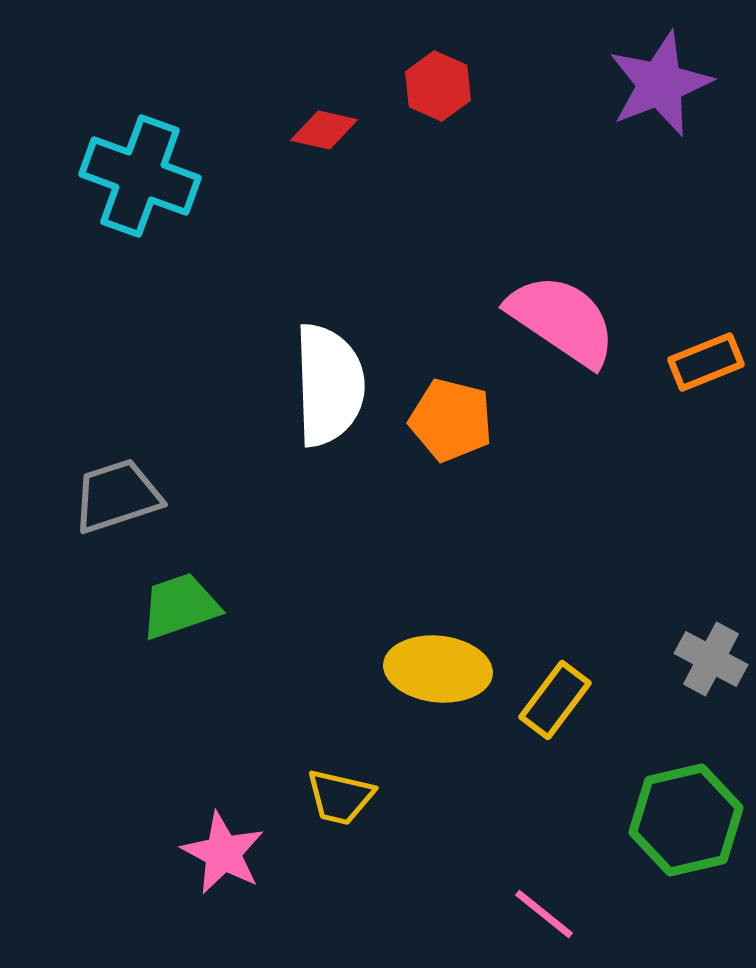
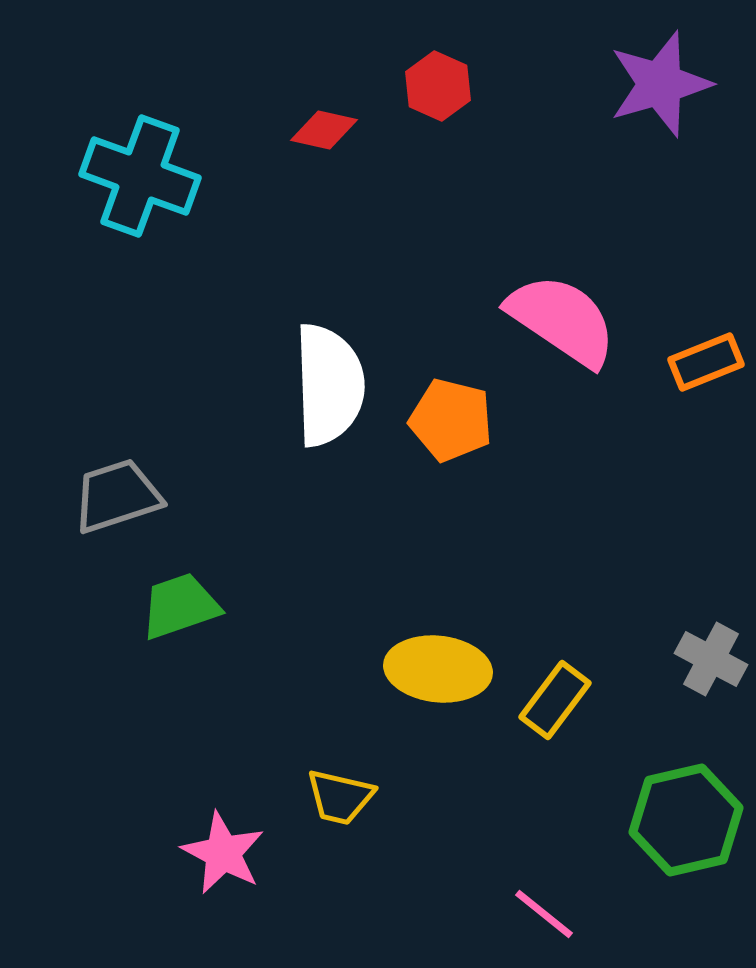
purple star: rotated 5 degrees clockwise
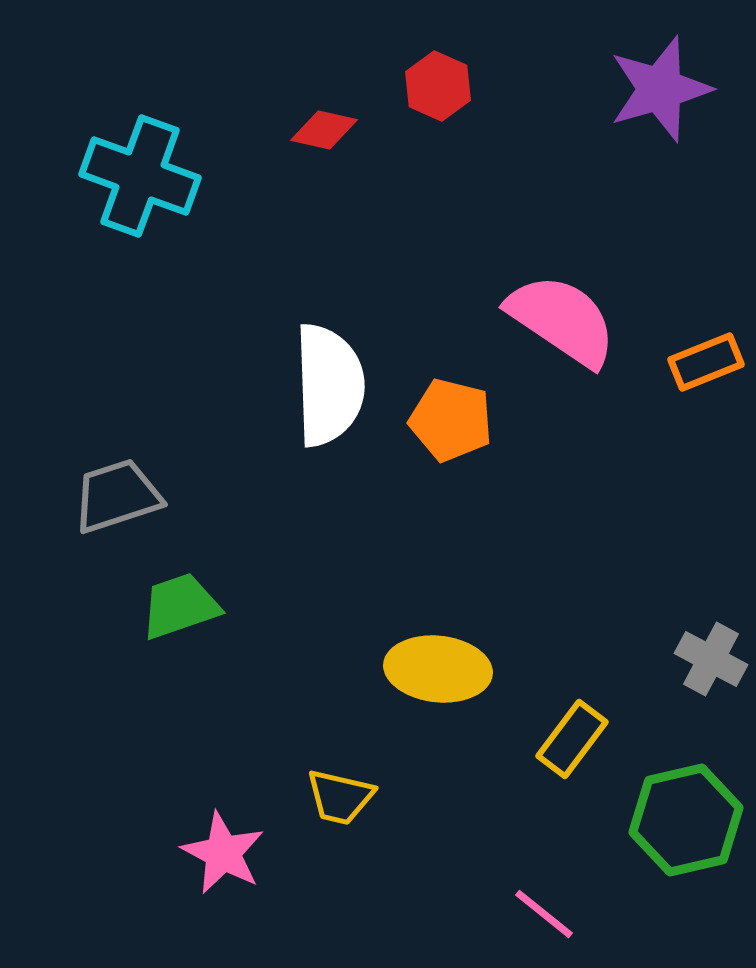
purple star: moved 5 px down
yellow rectangle: moved 17 px right, 39 px down
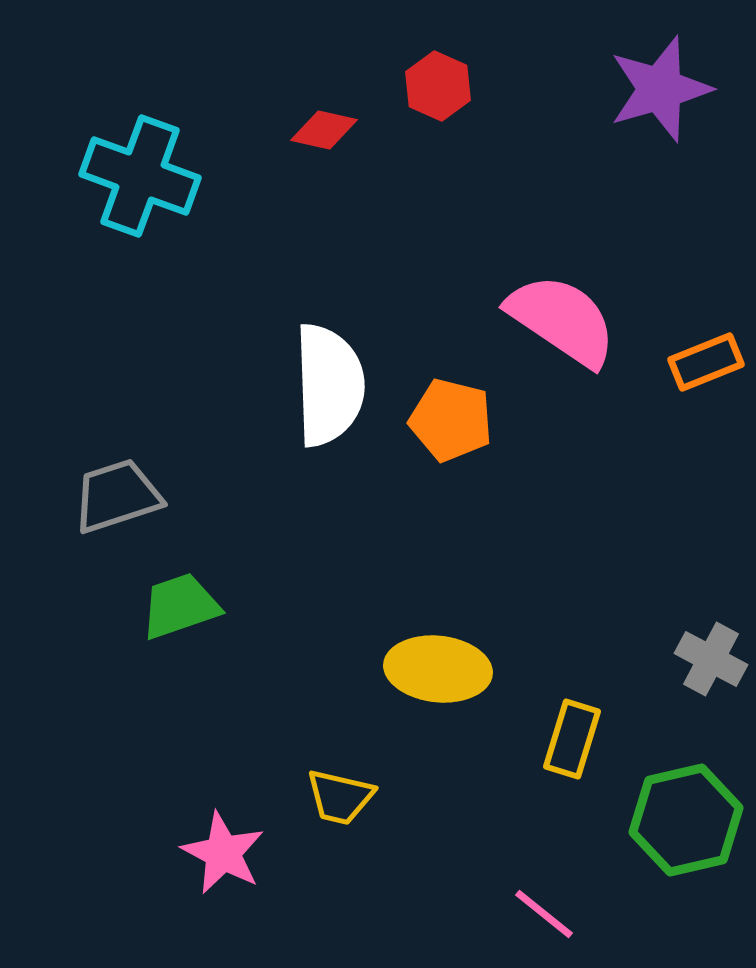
yellow rectangle: rotated 20 degrees counterclockwise
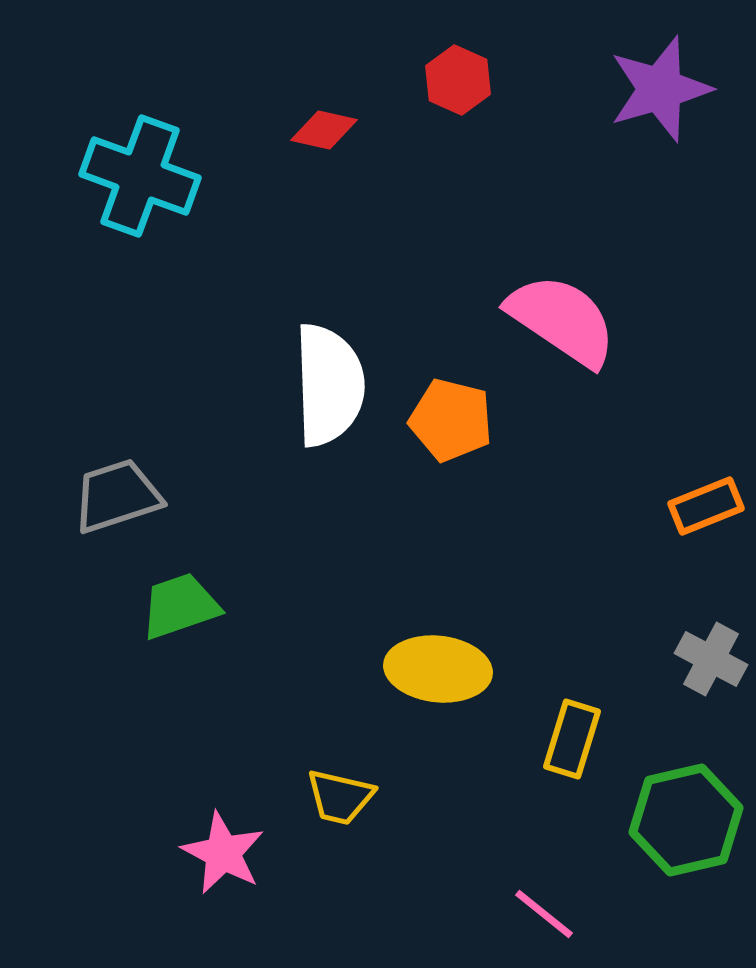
red hexagon: moved 20 px right, 6 px up
orange rectangle: moved 144 px down
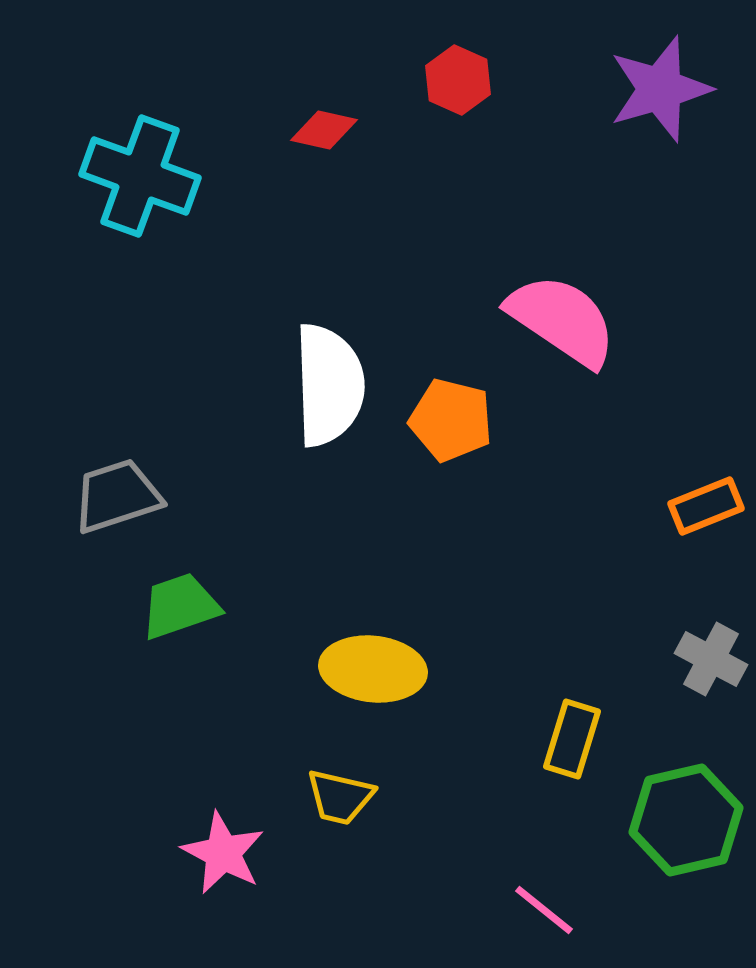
yellow ellipse: moved 65 px left
pink line: moved 4 px up
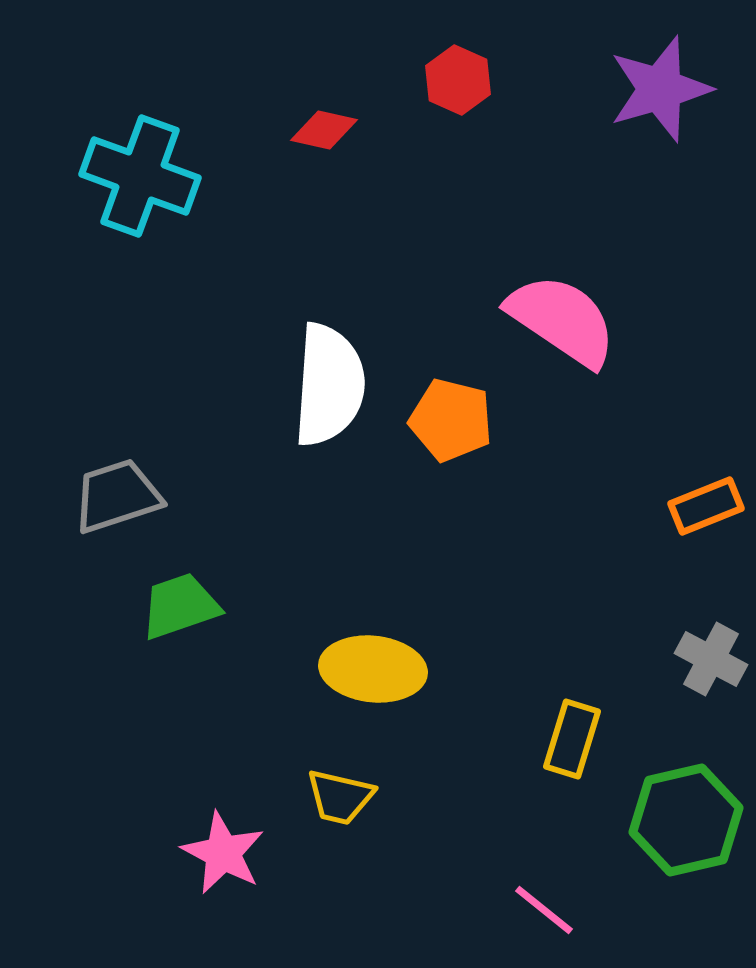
white semicircle: rotated 6 degrees clockwise
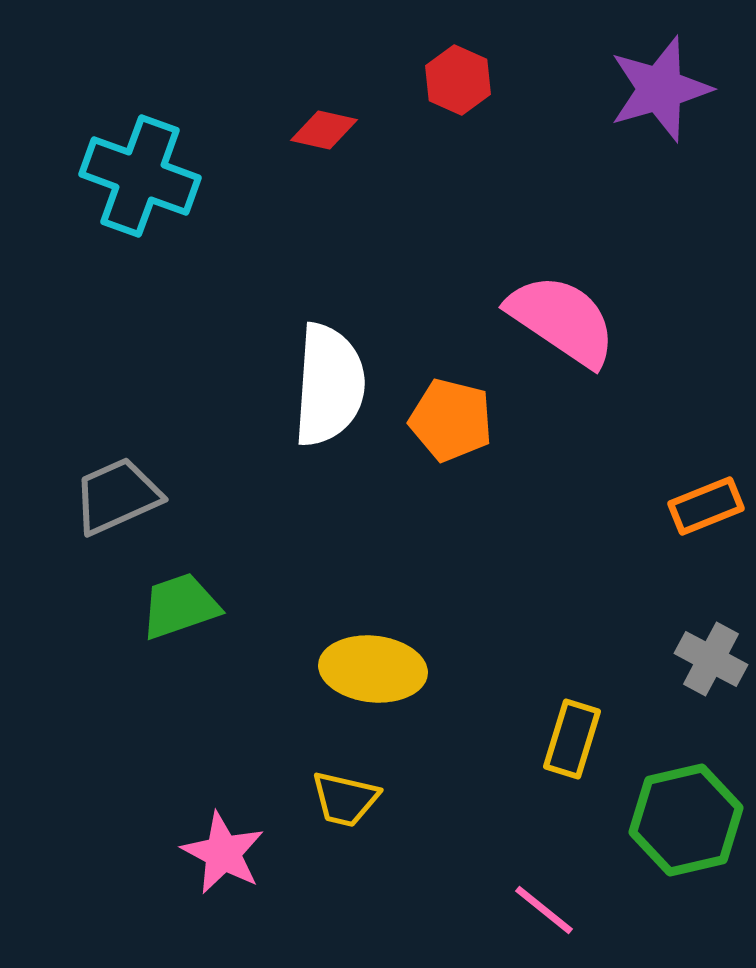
gray trapezoid: rotated 6 degrees counterclockwise
yellow trapezoid: moved 5 px right, 2 px down
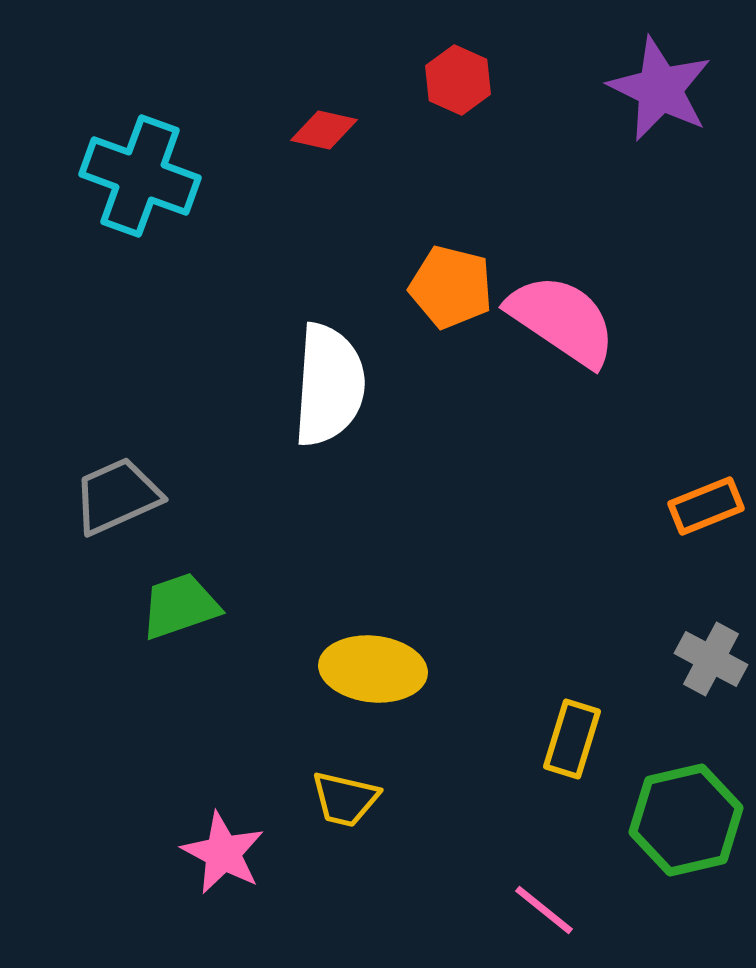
purple star: rotated 30 degrees counterclockwise
orange pentagon: moved 133 px up
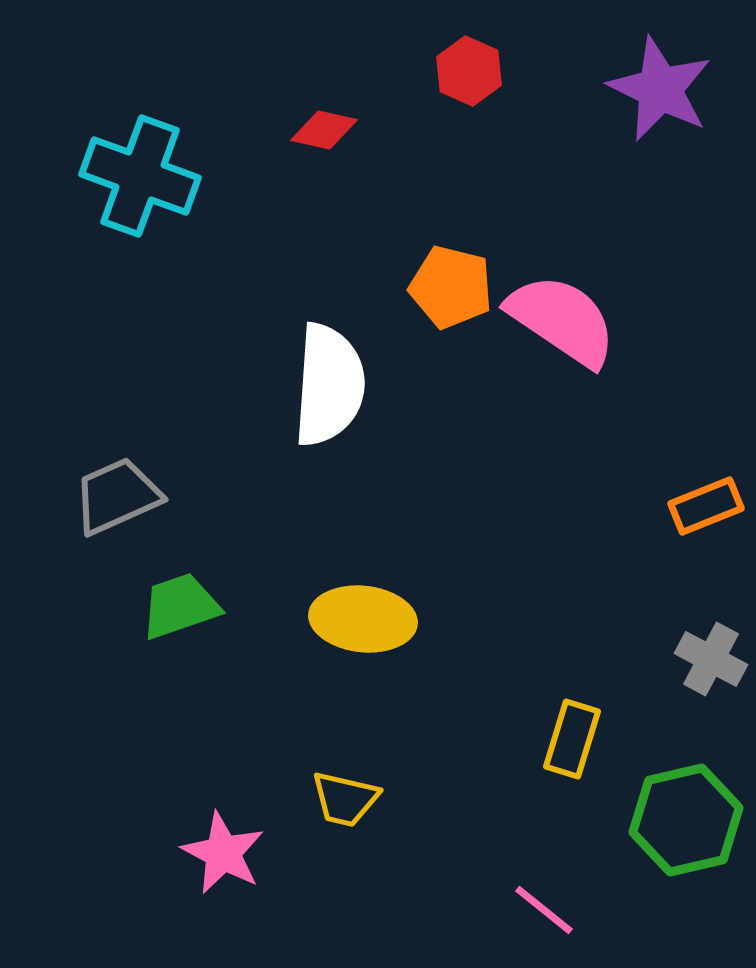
red hexagon: moved 11 px right, 9 px up
yellow ellipse: moved 10 px left, 50 px up
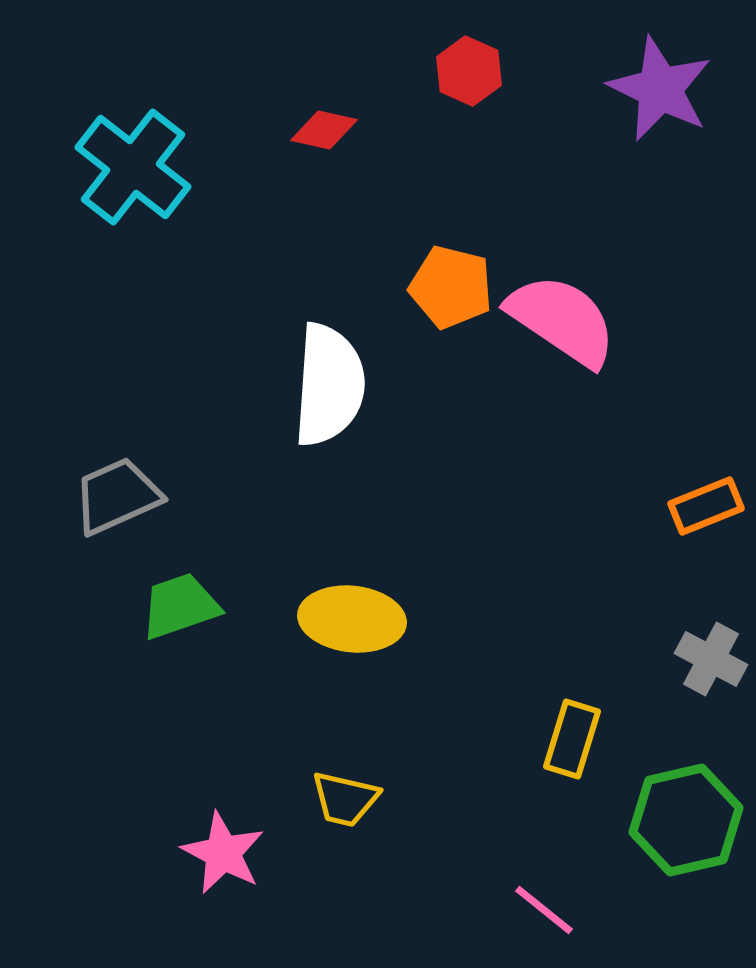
cyan cross: moved 7 px left, 9 px up; rotated 18 degrees clockwise
yellow ellipse: moved 11 px left
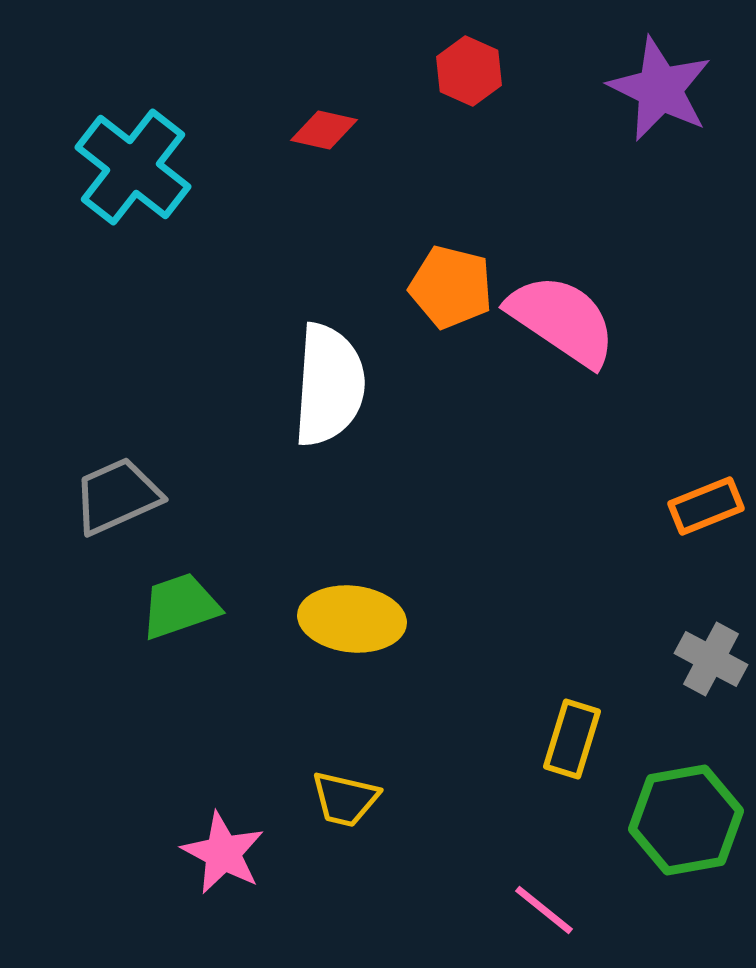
green hexagon: rotated 3 degrees clockwise
